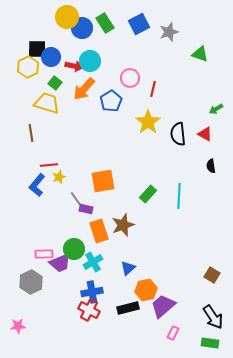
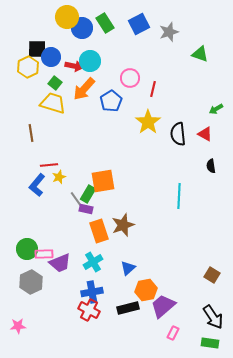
yellow trapezoid at (47, 103): moved 6 px right
green rectangle at (148, 194): moved 60 px left; rotated 12 degrees counterclockwise
green circle at (74, 249): moved 47 px left
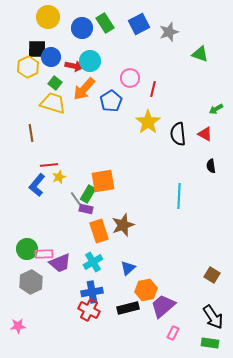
yellow circle at (67, 17): moved 19 px left
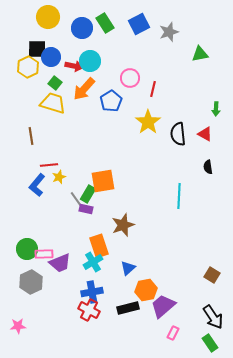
green triangle at (200, 54): rotated 30 degrees counterclockwise
green arrow at (216, 109): rotated 56 degrees counterclockwise
brown line at (31, 133): moved 3 px down
black semicircle at (211, 166): moved 3 px left, 1 px down
orange rectangle at (99, 231): moved 15 px down
green rectangle at (210, 343): rotated 48 degrees clockwise
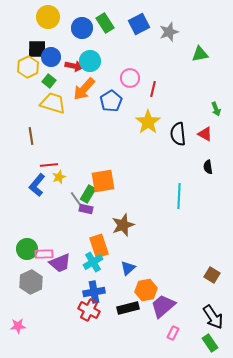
green square at (55, 83): moved 6 px left, 2 px up
green arrow at (216, 109): rotated 24 degrees counterclockwise
blue cross at (92, 292): moved 2 px right
